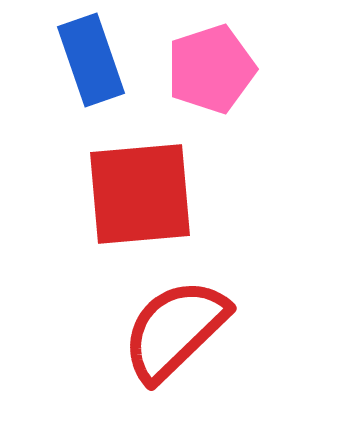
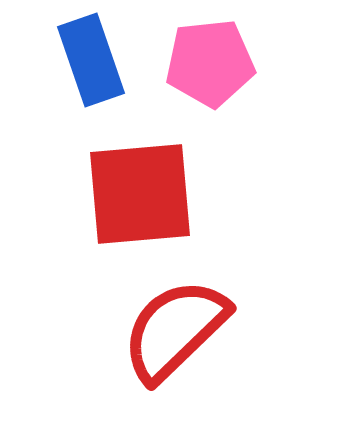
pink pentagon: moved 1 px left, 6 px up; rotated 12 degrees clockwise
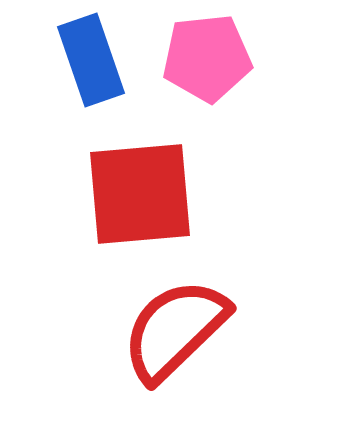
pink pentagon: moved 3 px left, 5 px up
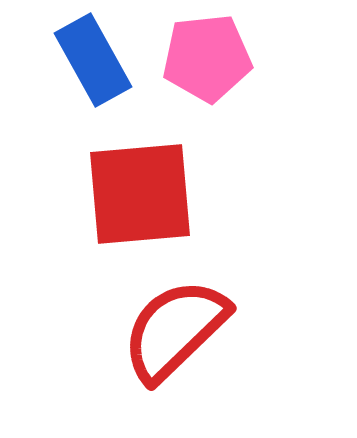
blue rectangle: moved 2 px right; rotated 10 degrees counterclockwise
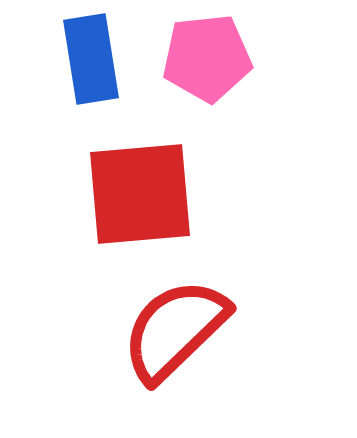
blue rectangle: moved 2 px left, 1 px up; rotated 20 degrees clockwise
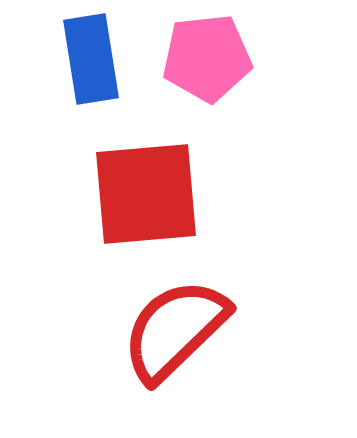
red square: moved 6 px right
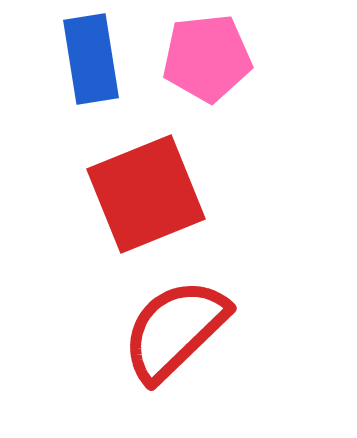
red square: rotated 17 degrees counterclockwise
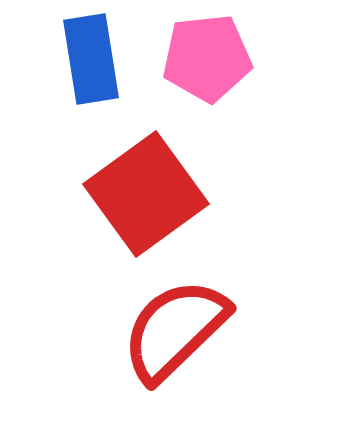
red square: rotated 14 degrees counterclockwise
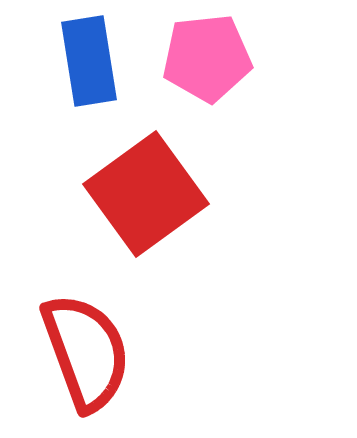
blue rectangle: moved 2 px left, 2 px down
red semicircle: moved 89 px left, 22 px down; rotated 114 degrees clockwise
